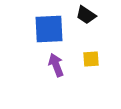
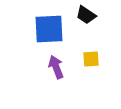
purple arrow: moved 2 px down
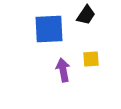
black trapezoid: rotated 90 degrees counterclockwise
purple arrow: moved 7 px right, 3 px down; rotated 10 degrees clockwise
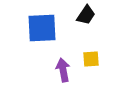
blue square: moved 7 px left, 1 px up
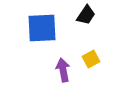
yellow square: rotated 24 degrees counterclockwise
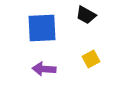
black trapezoid: rotated 85 degrees clockwise
purple arrow: moved 19 px left, 1 px up; rotated 75 degrees counterclockwise
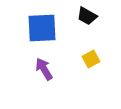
black trapezoid: moved 1 px right, 1 px down
purple arrow: rotated 55 degrees clockwise
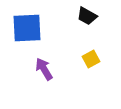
blue square: moved 15 px left
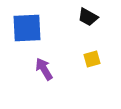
black trapezoid: moved 1 px right, 1 px down
yellow square: moved 1 px right; rotated 12 degrees clockwise
